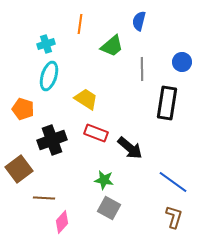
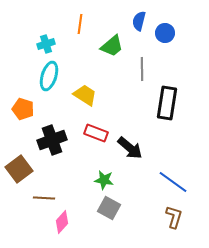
blue circle: moved 17 px left, 29 px up
yellow trapezoid: moved 1 px left, 4 px up
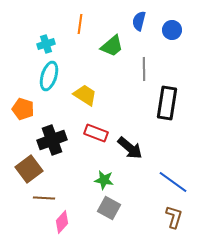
blue circle: moved 7 px right, 3 px up
gray line: moved 2 px right
brown square: moved 10 px right
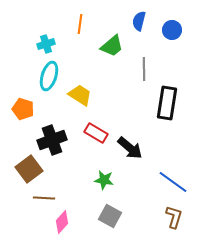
yellow trapezoid: moved 5 px left
red rectangle: rotated 10 degrees clockwise
gray square: moved 1 px right, 8 px down
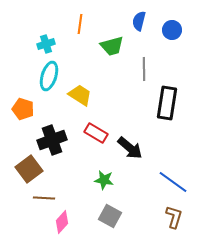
green trapezoid: rotated 25 degrees clockwise
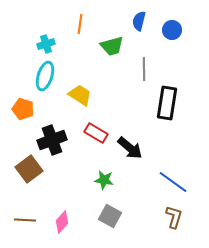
cyan ellipse: moved 4 px left
brown line: moved 19 px left, 22 px down
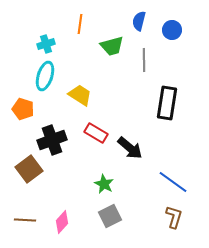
gray line: moved 9 px up
green star: moved 4 px down; rotated 18 degrees clockwise
gray square: rotated 35 degrees clockwise
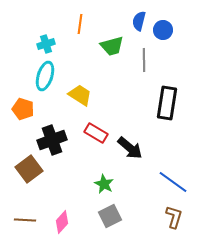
blue circle: moved 9 px left
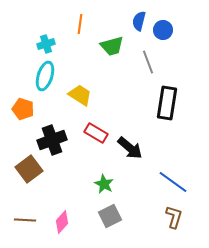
gray line: moved 4 px right, 2 px down; rotated 20 degrees counterclockwise
